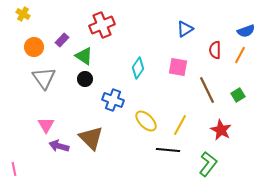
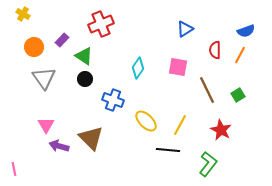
red cross: moved 1 px left, 1 px up
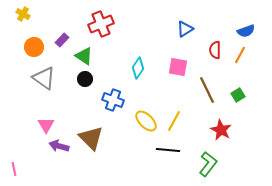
gray triangle: rotated 20 degrees counterclockwise
yellow line: moved 6 px left, 4 px up
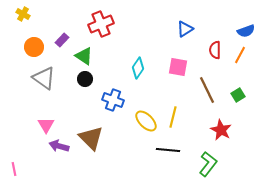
yellow line: moved 1 px left, 4 px up; rotated 15 degrees counterclockwise
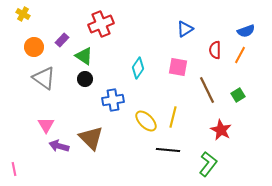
blue cross: rotated 30 degrees counterclockwise
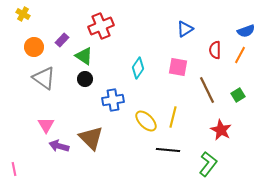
red cross: moved 2 px down
